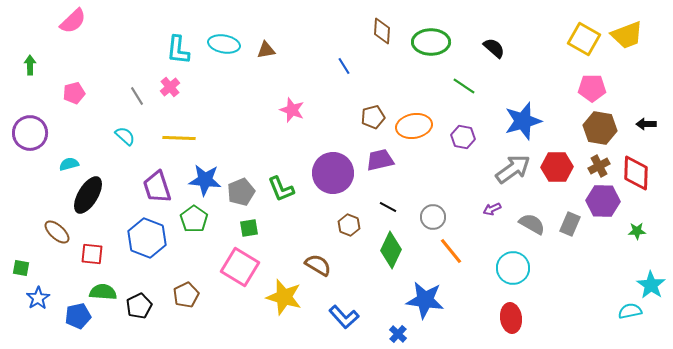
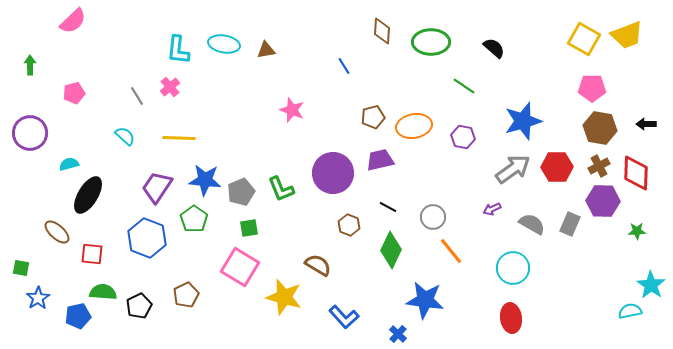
purple trapezoid at (157, 187): rotated 52 degrees clockwise
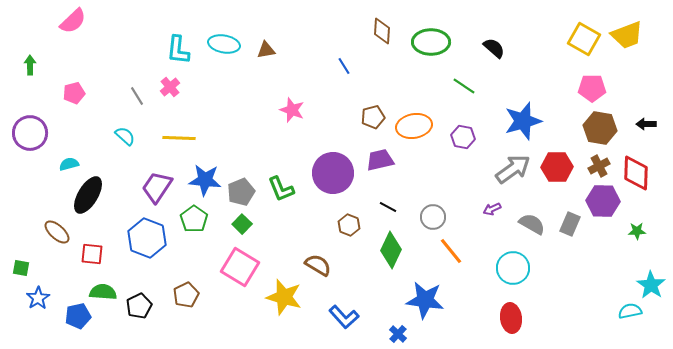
green square at (249, 228): moved 7 px left, 4 px up; rotated 36 degrees counterclockwise
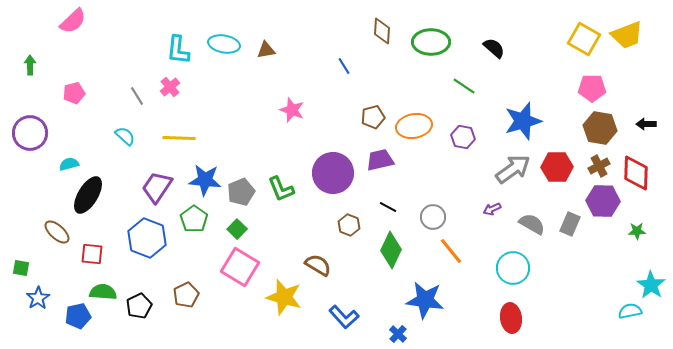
green square at (242, 224): moved 5 px left, 5 px down
